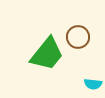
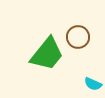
cyan semicircle: rotated 18 degrees clockwise
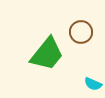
brown circle: moved 3 px right, 5 px up
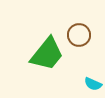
brown circle: moved 2 px left, 3 px down
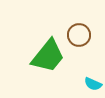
green trapezoid: moved 1 px right, 2 px down
